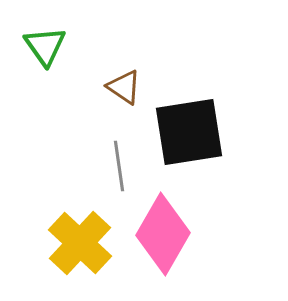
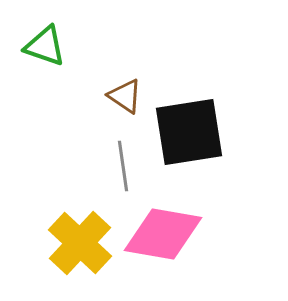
green triangle: rotated 36 degrees counterclockwise
brown triangle: moved 1 px right, 9 px down
gray line: moved 4 px right
pink diamond: rotated 70 degrees clockwise
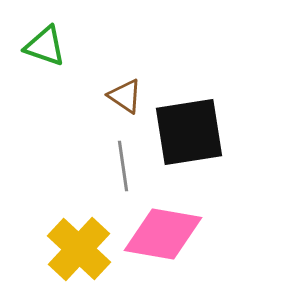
yellow cross: moved 1 px left, 6 px down
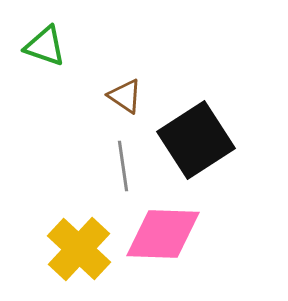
black square: moved 7 px right, 8 px down; rotated 24 degrees counterclockwise
pink diamond: rotated 8 degrees counterclockwise
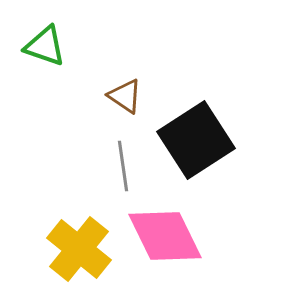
pink diamond: moved 2 px right, 2 px down; rotated 62 degrees clockwise
yellow cross: rotated 4 degrees counterclockwise
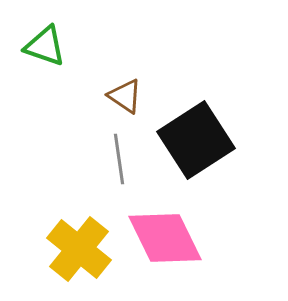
gray line: moved 4 px left, 7 px up
pink diamond: moved 2 px down
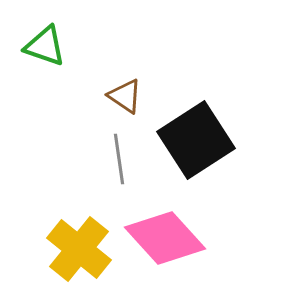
pink diamond: rotated 16 degrees counterclockwise
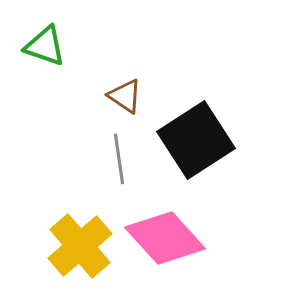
yellow cross: moved 1 px right, 3 px up; rotated 10 degrees clockwise
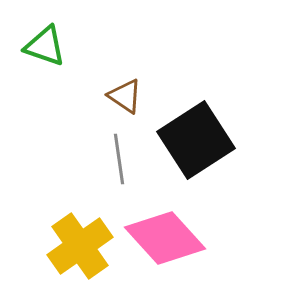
yellow cross: rotated 6 degrees clockwise
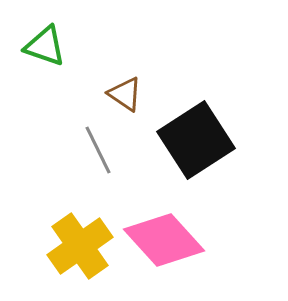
brown triangle: moved 2 px up
gray line: moved 21 px left, 9 px up; rotated 18 degrees counterclockwise
pink diamond: moved 1 px left, 2 px down
